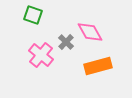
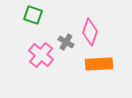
pink diamond: rotated 48 degrees clockwise
gray cross: rotated 14 degrees counterclockwise
orange rectangle: moved 1 px right, 2 px up; rotated 12 degrees clockwise
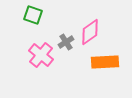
pink diamond: rotated 36 degrees clockwise
gray cross: rotated 28 degrees clockwise
orange rectangle: moved 6 px right, 2 px up
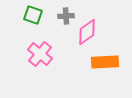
pink diamond: moved 3 px left
gray cross: moved 26 px up; rotated 28 degrees clockwise
pink cross: moved 1 px left, 1 px up
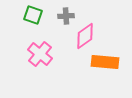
pink diamond: moved 2 px left, 4 px down
orange rectangle: rotated 8 degrees clockwise
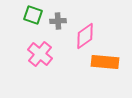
gray cross: moved 8 px left, 5 px down
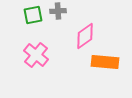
green square: rotated 30 degrees counterclockwise
gray cross: moved 10 px up
pink cross: moved 4 px left, 1 px down
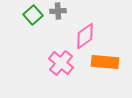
green square: rotated 30 degrees counterclockwise
pink cross: moved 25 px right, 8 px down
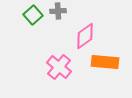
pink cross: moved 2 px left, 4 px down
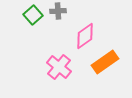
orange rectangle: rotated 40 degrees counterclockwise
